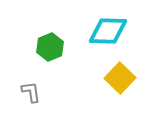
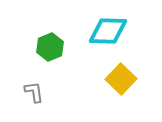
yellow square: moved 1 px right, 1 px down
gray L-shape: moved 3 px right
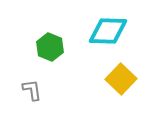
green hexagon: rotated 16 degrees counterclockwise
gray L-shape: moved 2 px left, 2 px up
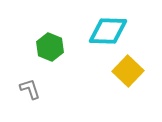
yellow square: moved 7 px right, 8 px up
gray L-shape: moved 2 px left, 1 px up; rotated 10 degrees counterclockwise
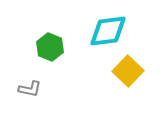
cyan diamond: rotated 9 degrees counterclockwise
gray L-shape: rotated 120 degrees clockwise
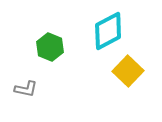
cyan diamond: rotated 21 degrees counterclockwise
gray L-shape: moved 4 px left
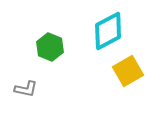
yellow square: rotated 16 degrees clockwise
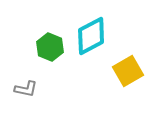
cyan diamond: moved 17 px left, 5 px down
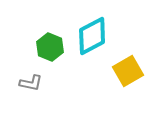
cyan diamond: moved 1 px right
gray L-shape: moved 5 px right, 6 px up
